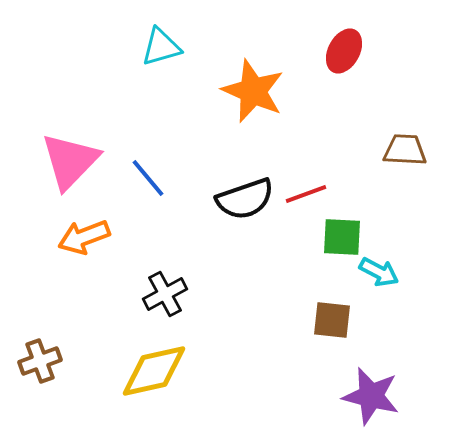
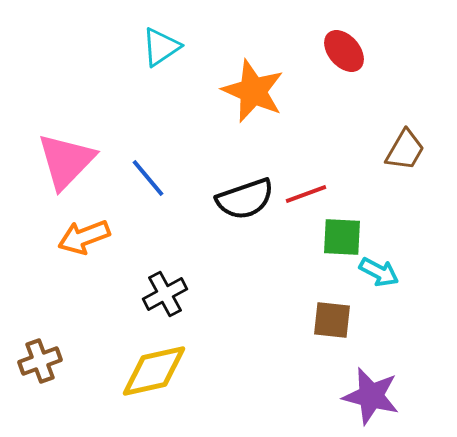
cyan triangle: rotated 18 degrees counterclockwise
red ellipse: rotated 69 degrees counterclockwise
brown trapezoid: rotated 117 degrees clockwise
pink triangle: moved 4 px left
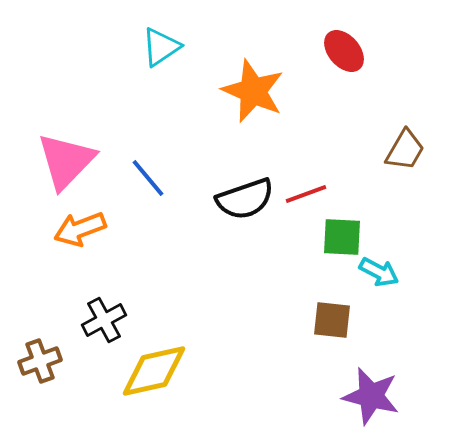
orange arrow: moved 4 px left, 8 px up
black cross: moved 61 px left, 26 px down
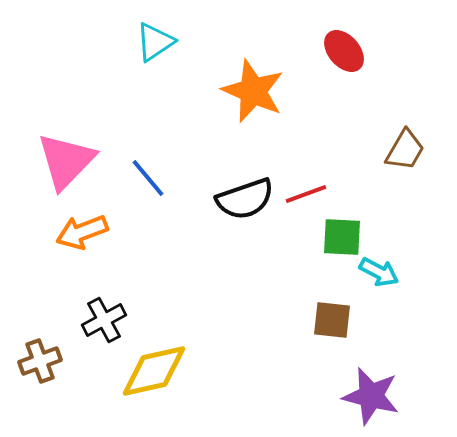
cyan triangle: moved 6 px left, 5 px up
orange arrow: moved 2 px right, 3 px down
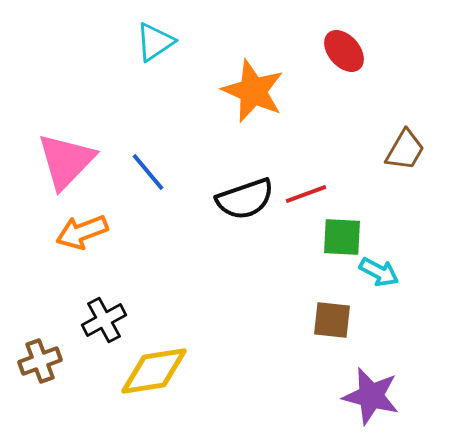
blue line: moved 6 px up
yellow diamond: rotated 4 degrees clockwise
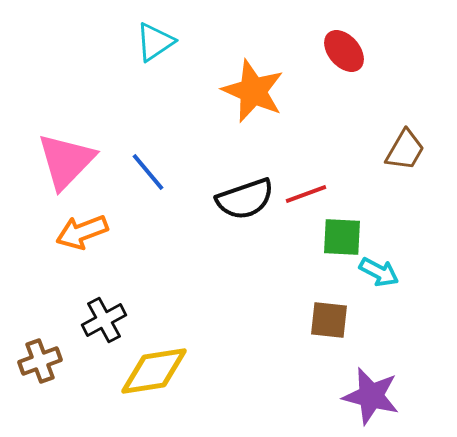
brown square: moved 3 px left
